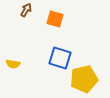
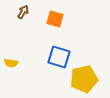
brown arrow: moved 3 px left, 2 px down
blue square: moved 1 px left, 1 px up
yellow semicircle: moved 2 px left, 1 px up
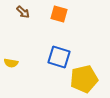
brown arrow: rotated 104 degrees clockwise
orange square: moved 4 px right, 5 px up
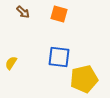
blue square: rotated 10 degrees counterclockwise
yellow semicircle: rotated 112 degrees clockwise
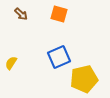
brown arrow: moved 2 px left, 2 px down
blue square: rotated 30 degrees counterclockwise
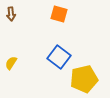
brown arrow: moved 10 px left; rotated 40 degrees clockwise
blue square: rotated 30 degrees counterclockwise
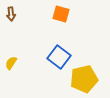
orange square: moved 2 px right
